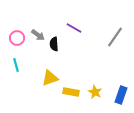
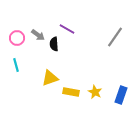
purple line: moved 7 px left, 1 px down
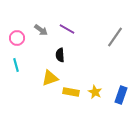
gray arrow: moved 3 px right, 5 px up
black semicircle: moved 6 px right, 11 px down
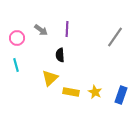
purple line: rotated 63 degrees clockwise
yellow triangle: rotated 24 degrees counterclockwise
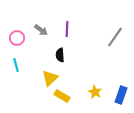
yellow rectangle: moved 9 px left, 4 px down; rotated 21 degrees clockwise
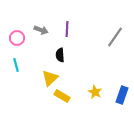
gray arrow: rotated 16 degrees counterclockwise
blue rectangle: moved 1 px right
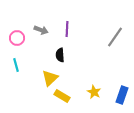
yellow star: moved 1 px left
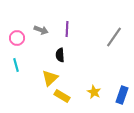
gray line: moved 1 px left
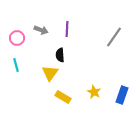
yellow triangle: moved 5 px up; rotated 12 degrees counterclockwise
yellow rectangle: moved 1 px right, 1 px down
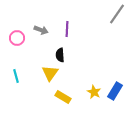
gray line: moved 3 px right, 23 px up
cyan line: moved 11 px down
blue rectangle: moved 7 px left, 4 px up; rotated 12 degrees clockwise
